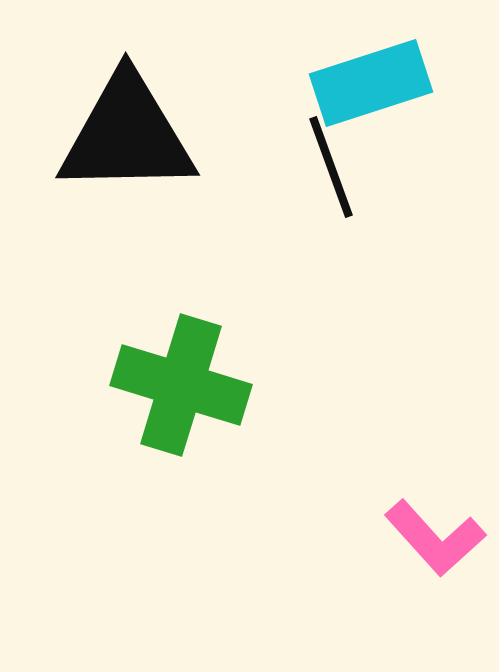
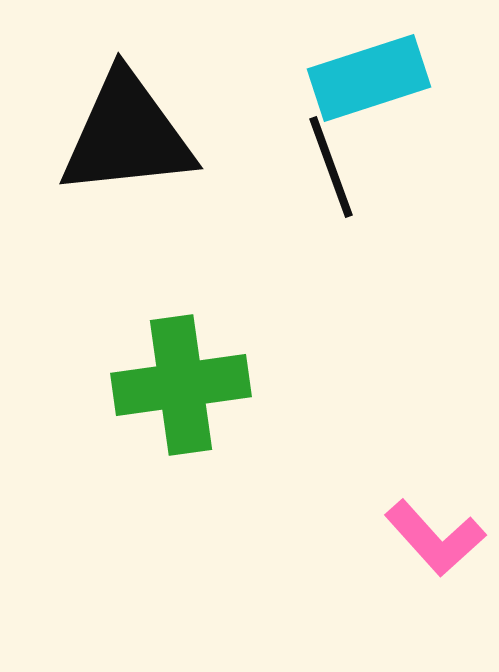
cyan rectangle: moved 2 px left, 5 px up
black triangle: rotated 5 degrees counterclockwise
green cross: rotated 25 degrees counterclockwise
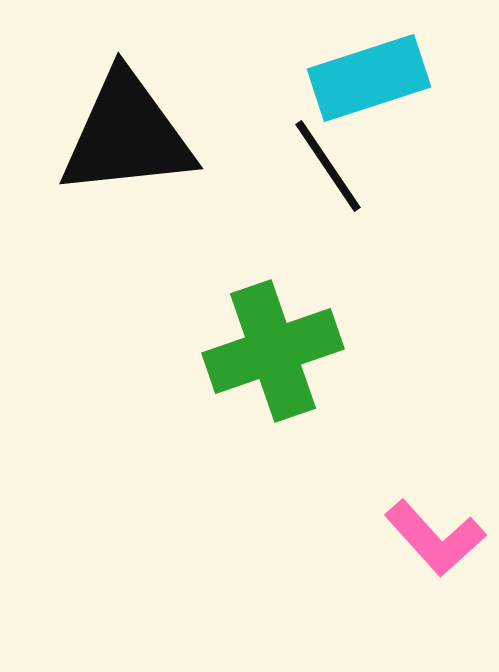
black line: moved 3 px left, 1 px up; rotated 14 degrees counterclockwise
green cross: moved 92 px right, 34 px up; rotated 11 degrees counterclockwise
